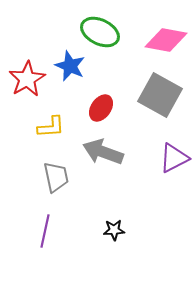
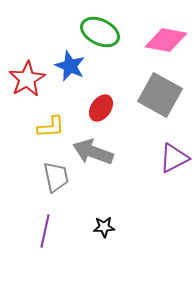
gray arrow: moved 10 px left
black star: moved 10 px left, 3 px up
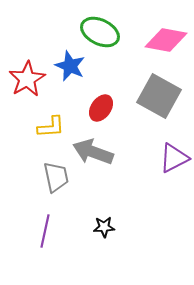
gray square: moved 1 px left, 1 px down
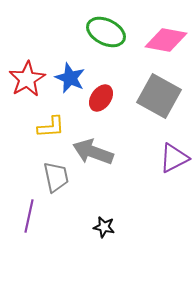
green ellipse: moved 6 px right
blue star: moved 12 px down
red ellipse: moved 10 px up
black star: rotated 15 degrees clockwise
purple line: moved 16 px left, 15 px up
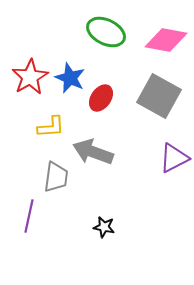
red star: moved 3 px right, 2 px up
gray trapezoid: rotated 20 degrees clockwise
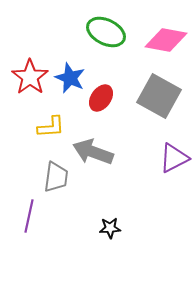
red star: rotated 6 degrees counterclockwise
black star: moved 6 px right, 1 px down; rotated 15 degrees counterclockwise
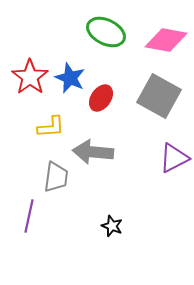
gray arrow: rotated 15 degrees counterclockwise
black star: moved 2 px right, 2 px up; rotated 25 degrees clockwise
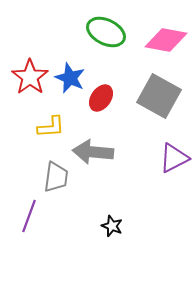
purple line: rotated 8 degrees clockwise
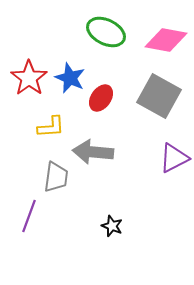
red star: moved 1 px left, 1 px down
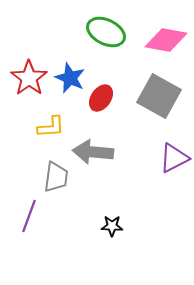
black star: rotated 20 degrees counterclockwise
